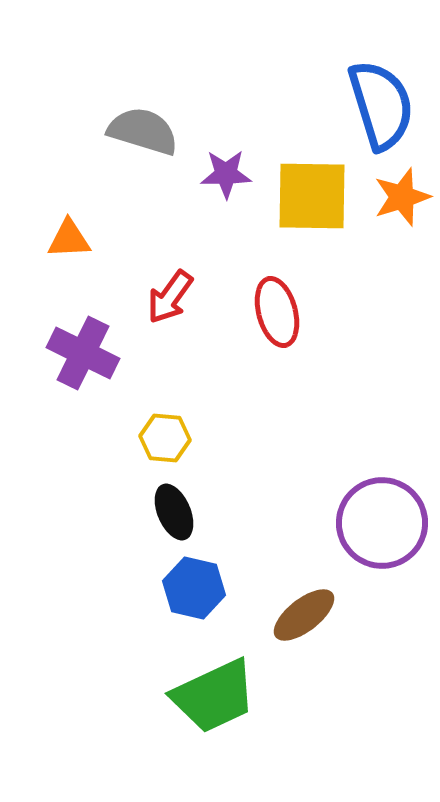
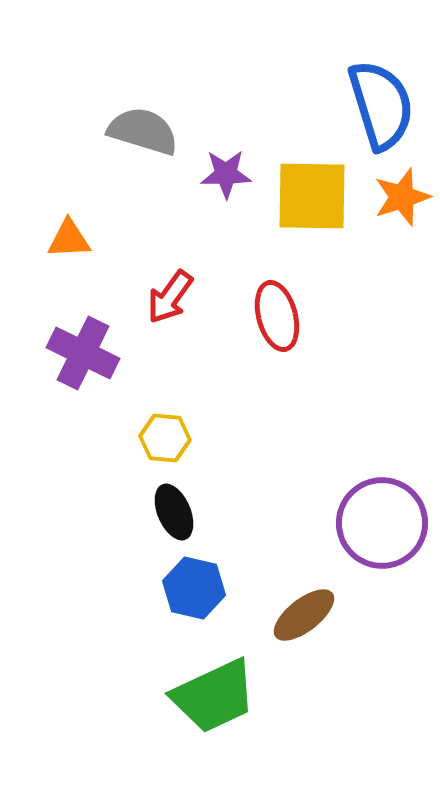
red ellipse: moved 4 px down
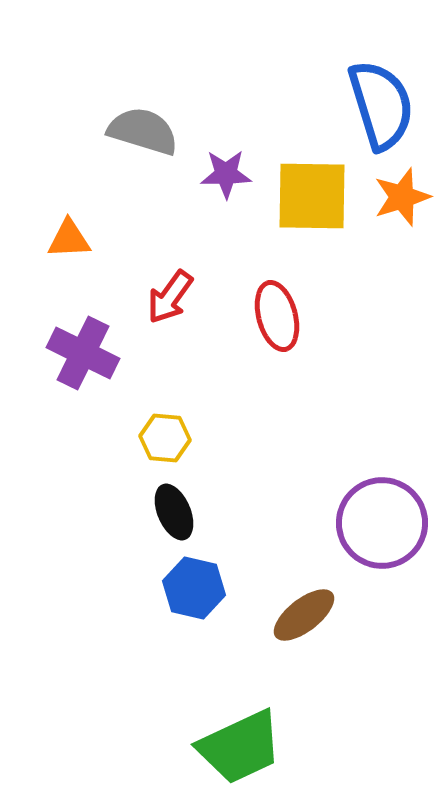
green trapezoid: moved 26 px right, 51 px down
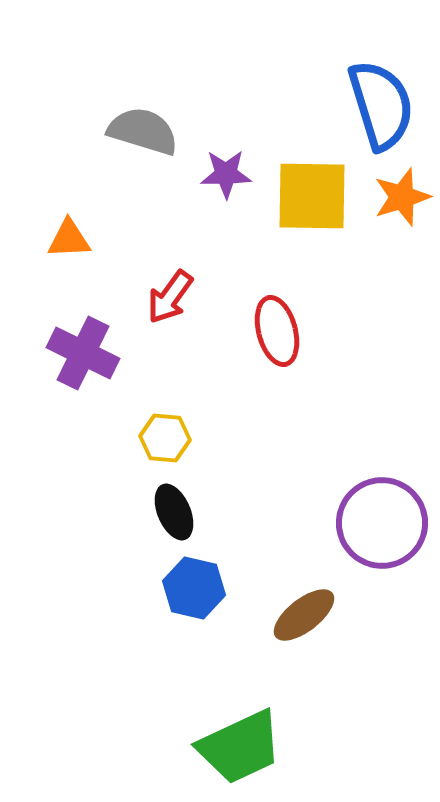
red ellipse: moved 15 px down
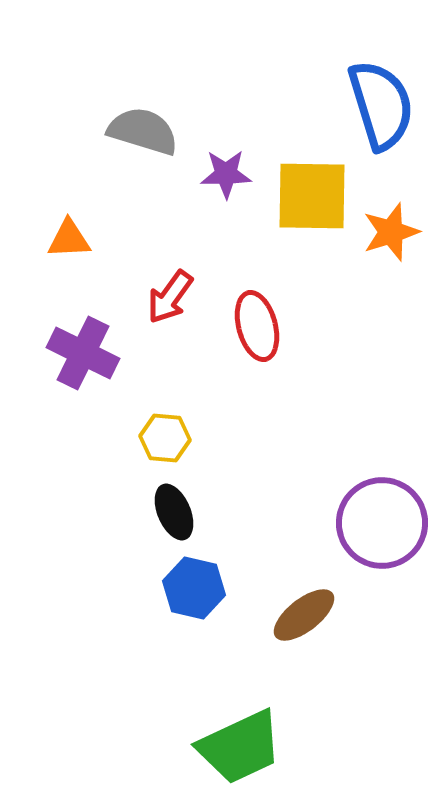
orange star: moved 11 px left, 35 px down
red ellipse: moved 20 px left, 5 px up
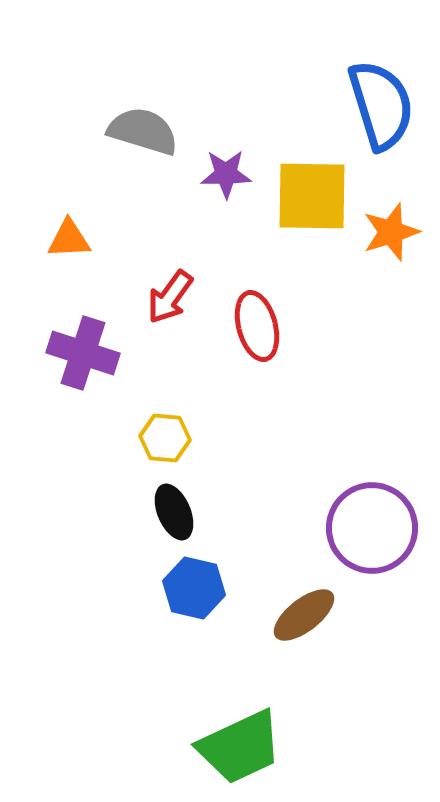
purple cross: rotated 8 degrees counterclockwise
purple circle: moved 10 px left, 5 px down
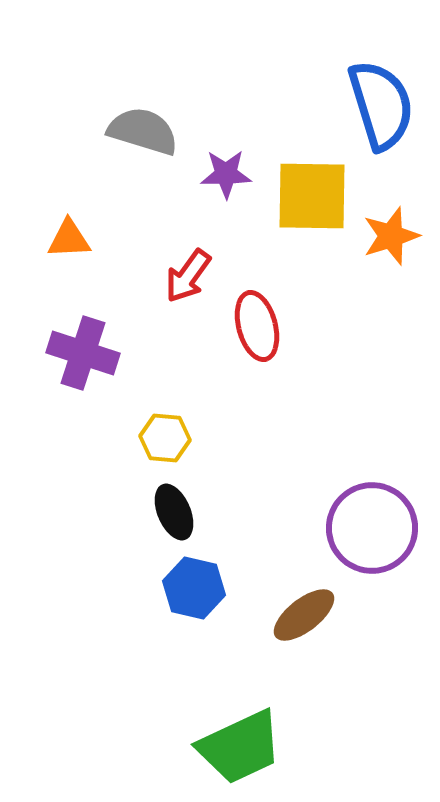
orange star: moved 4 px down
red arrow: moved 18 px right, 21 px up
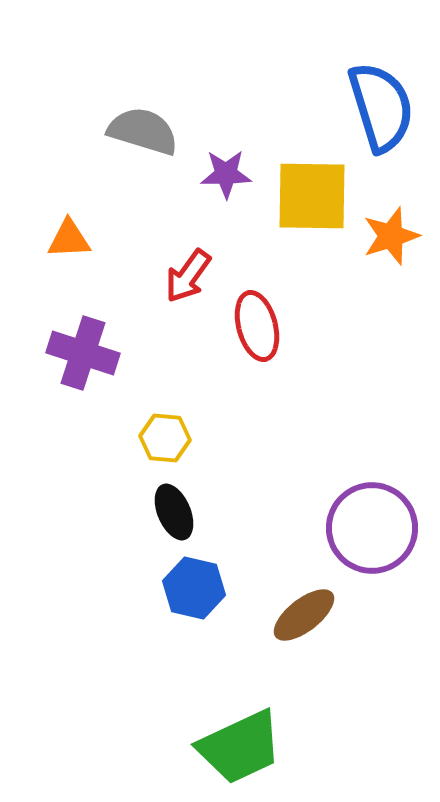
blue semicircle: moved 2 px down
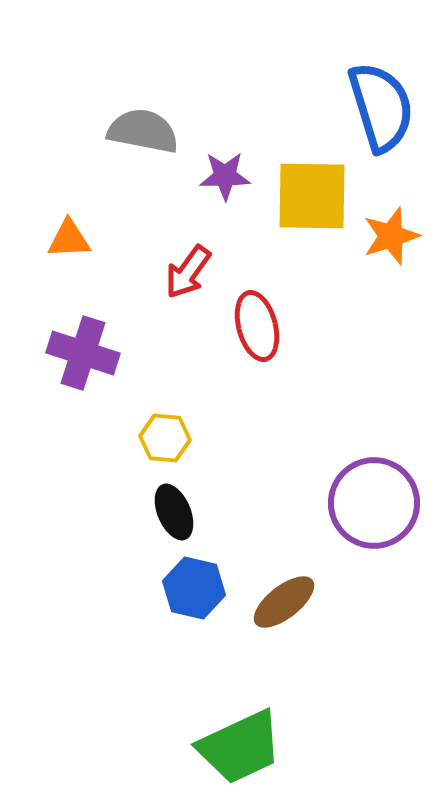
gray semicircle: rotated 6 degrees counterclockwise
purple star: moved 1 px left, 2 px down
red arrow: moved 4 px up
purple circle: moved 2 px right, 25 px up
brown ellipse: moved 20 px left, 13 px up
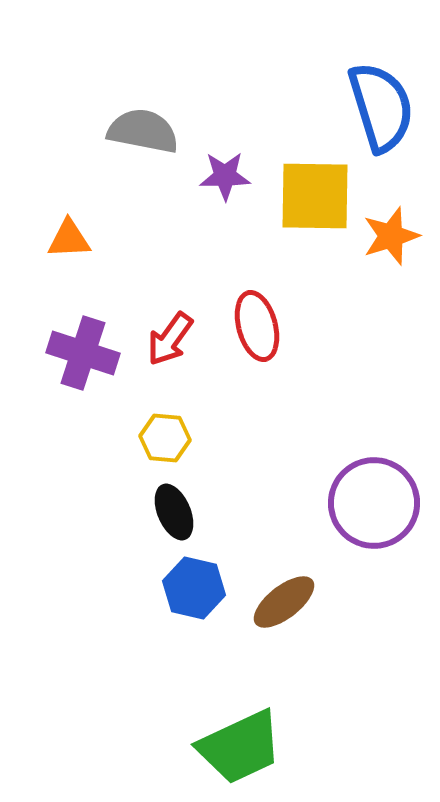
yellow square: moved 3 px right
red arrow: moved 18 px left, 67 px down
